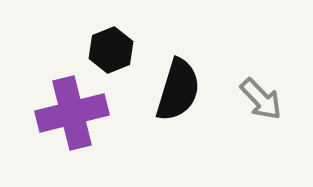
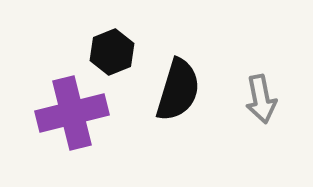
black hexagon: moved 1 px right, 2 px down
gray arrow: rotated 33 degrees clockwise
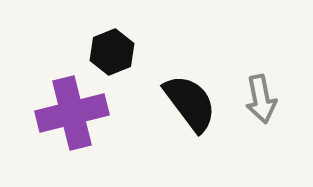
black semicircle: moved 12 px right, 13 px down; rotated 54 degrees counterclockwise
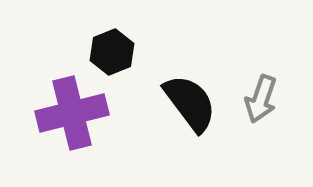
gray arrow: rotated 30 degrees clockwise
